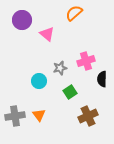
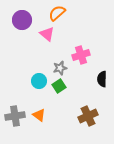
orange semicircle: moved 17 px left
pink cross: moved 5 px left, 6 px up
green square: moved 11 px left, 6 px up
orange triangle: rotated 16 degrees counterclockwise
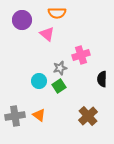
orange semicircle: rotated 138 degrees counterclockwise
brown cross: rotated 18 degrees counterclockwise
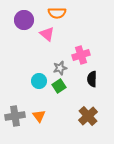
purple circle: moved 2 px right
black semicircle: moved 10 px left
orange triangle: moved 1 px down; rotated 16 degrees clockwise
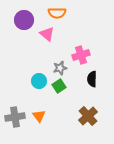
gray cross: moved 1 px down
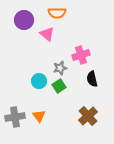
black semicircle: rotated 14 degrees counterclockwise
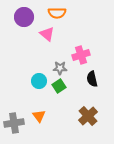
purple circle: moved 3 px up
gray star: rotated 16 degrees clockwise
gray cross: moved 1 px left, 6 px down
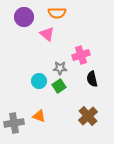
orange triangle: rotated 32 degrees counterclockwise
